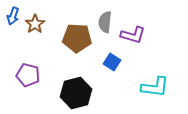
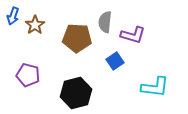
brown star: moved 1 px down
blue square: moved 3 px right, 1 px up; rotated 24 degrees clockwise
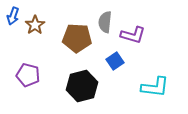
black hexagon: moved 6 px right, 7 px up
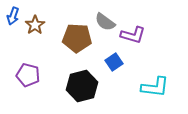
gray semicircle: rotated 60 degrees counterclockwise
blue square: moved 1 px left, 1 px down
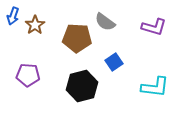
purple L-shape: moved 21 px right, 8 px up
purple pentagon: rotated 10 degrees counterclockwise
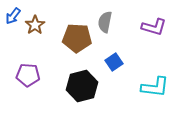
blue arrow: rotated 18 degrees clockwise
gray semicircle: rotated 65 degrees clockwise
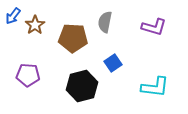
brown pentagon: moved 4 px left
blue square: moved 1 px left, 1 px down
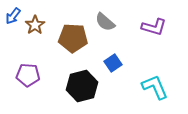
gray semicircle: rotated 60 degrees counterclockwise
cyan L-shape: rotated 120 degrees counterclockwise
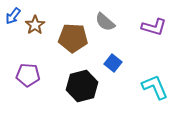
blue square: rotated 18 degrees counterclockwise
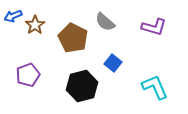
blue arrow: rotated 30 degrees clockwise
brown pentagon: rotated 24 degrees clockwise
purple pentagon: rotated 25 degrees counterclockwise
